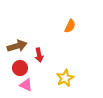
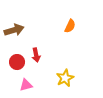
brown arrow: moved 3 px left, 16 px up
red arrow: moved 3 px left
red circle: moved 3 px left, 6 px up
pink triangle: rotated 40 degrees counterclockwise
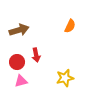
brown arrow: moved 5 px right
yellow star: rotated 12 degrees clockwise
pink triangle: moved 5 px left, 4 px up
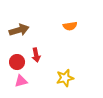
orange semicircle: rotated 56 degrees clockwise
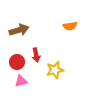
yellow star: moved 10 px left, 8 px up
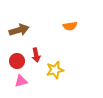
red circle: moved 1 px up
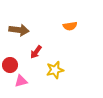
brown arrow: rotated 24 degrees clockwise
red arrow: moved 3 px up; rotated 48 degrees clockwise
red circle: moved 7 px left, 4 px down
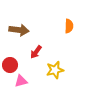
orange semicircle: moved 1 px left; rotated 80 degrees counterclockwise
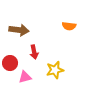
orange semicircle: rotated 96 degrees clockwise
red arrow: moved 2 px left; rotated 48 degrees counterclockwise
red circle: moved 2 px up
pink triangle: moved 4 px right, 4 px up
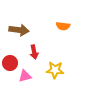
orange semicircle: moved 6 px left
yellow star: rotated 18 degrees clockwise
pink triangle: moved 1 px up
